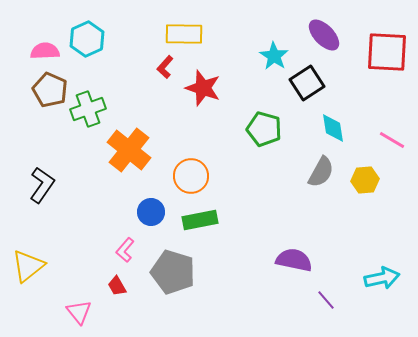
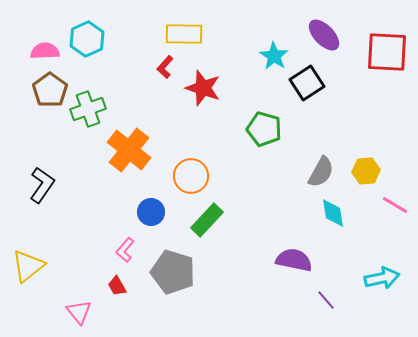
brown pentagon: rotated 12 degrees clockwise
cyan diamond: moved 85 px down
pink line: moved 3 px right, 65 px down
yellow hexagon: moved 1 px right, 9 px up
green rectangle: moved 7 px right; rotated 36 degrees counterclockwise
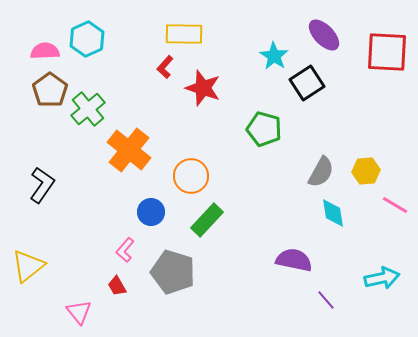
green cross: rotated 20 degrees counterclockwise
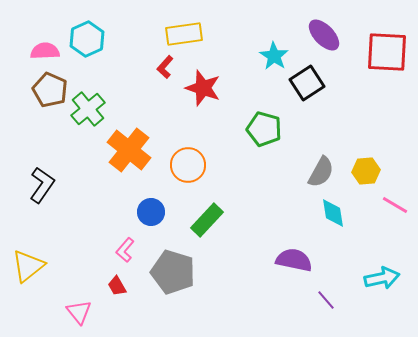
yellow rectangle: rotated 9 degrees counterclockwise
brown pentagon: rotated 12 degrees counterclockwise
orange circle: moved 3 px left, 11 px up
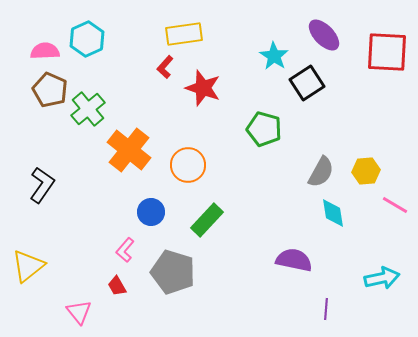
purple line: moved 9 px down; rotated 45 degrees clockwise
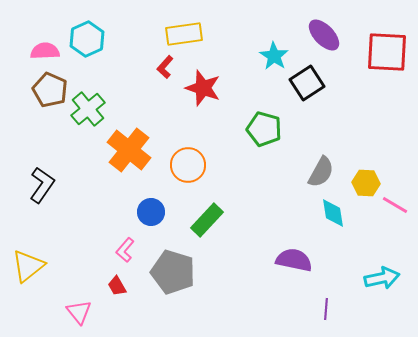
yellow hexagon: moved 12 px down; rotated 8 degrees clockwise
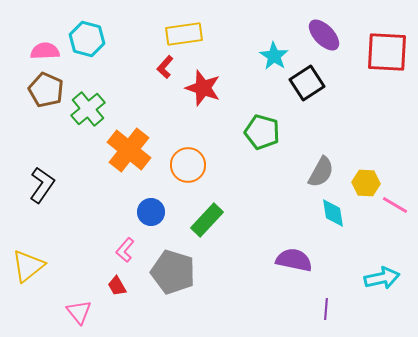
cyan hexagon: rotated 20 degrees counterclockwise
brown pentagon: moved 4 px left
green pentagon: moved 2 px left, 3 px down
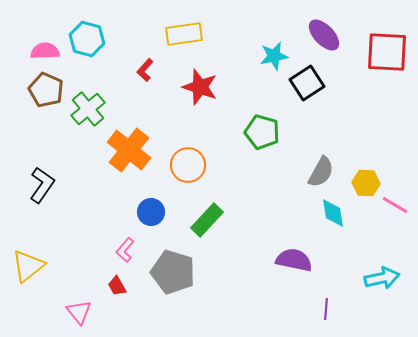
cyan star: rotated 28 degrees clockwise
red L-shape: moved 20 px left, 3 px down
red star: moved 3 px left, 1 px up
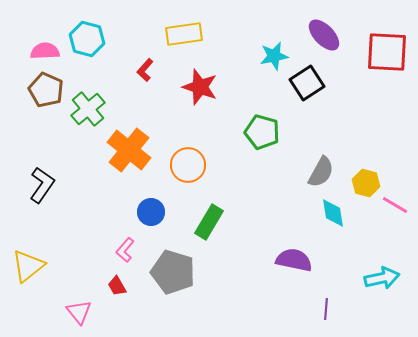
yellow hexagon: rotated 12 degrees clockwise
green rectangle: moved 2 px right, 2 px down; rotated 12 degrees counterclockwise
